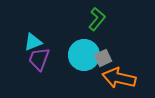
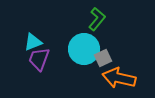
cyan circle: moved 6 px up
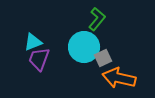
cyan circle: moved 2 px up
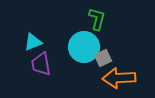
green L-shape: rotated 25 degrees counterclockwise
purple trapezoid: moved 2 px right, 5 px down; rotated 30 degrees counterclockwise
orange arrow: rotated 16 degrees counterclockwise
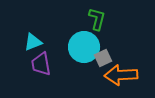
orange arrow: moved 2 px right, 3 px up
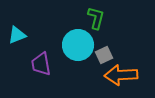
green L-shape: moved 1 px left, 1 px up
cyan triangle: moved 16 px left, 7 px up
cyan circle: moved 6 px left, 2 px up
gray square: moved 1 px right, 3 px up
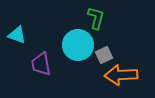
cyan triangle: rotated 42 degrees clockwise
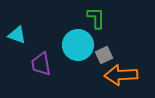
green L-shape: rotated 15 degrees counterclockwise
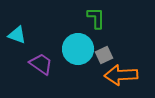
cyan circle: moved 4 px down
purple trapezoid: rotated 135 degrees clockwise
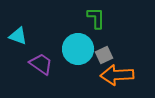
cyan triangle: moved 1 px right, 1 px down
orange arrow: moved 4 px left
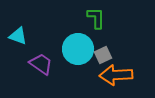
gray square: moved 1 px left
orange arrow: moved 1 px left
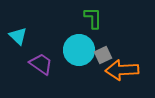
green L-shape: moved 3 px left
cyan triangle: rotated 24 degrees clockwise
cyan circle: moved 1 px right, 1 px down
orange arrow: moved 6 px right, 5 px up
